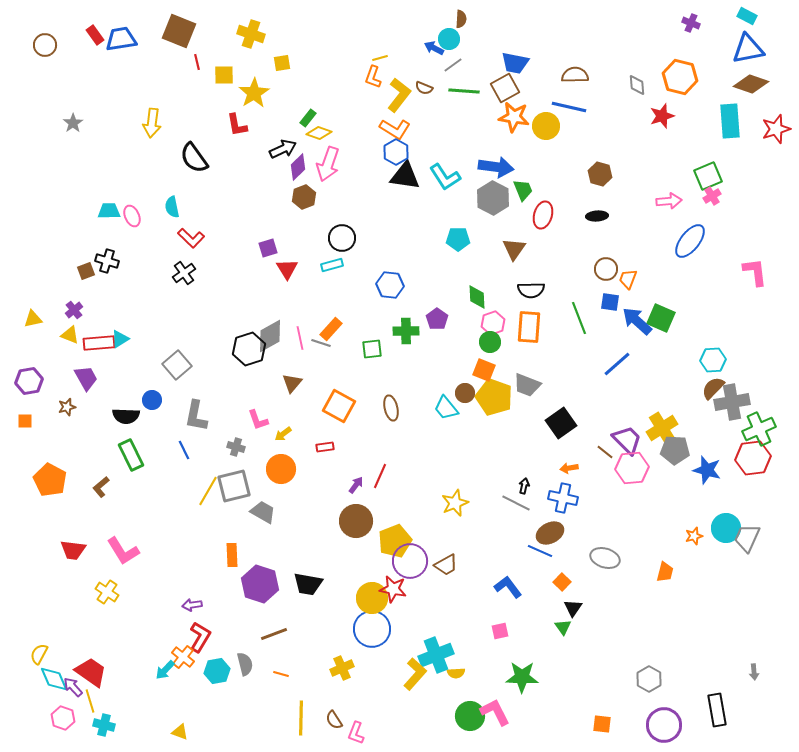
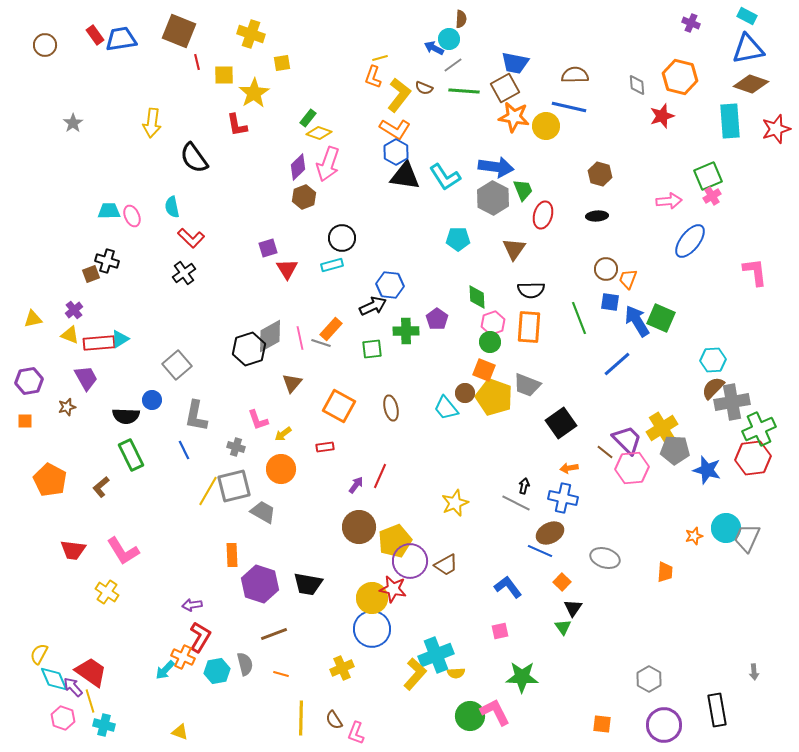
black arrow at (283, 149): moved 90 px right, 157 px down
brown square at (86, 271): moved 5 px right, 3 px down
blue arrow at (637, 321): rotated 16 degrees clockwise
brown circle at (356, 521): moved 3 px right, 6 px down
orange trapezoid at (665, 572): rotated 10 degrees counterclockwise
orange cross at (183, 657): rotated 15 degrees counterclockwise
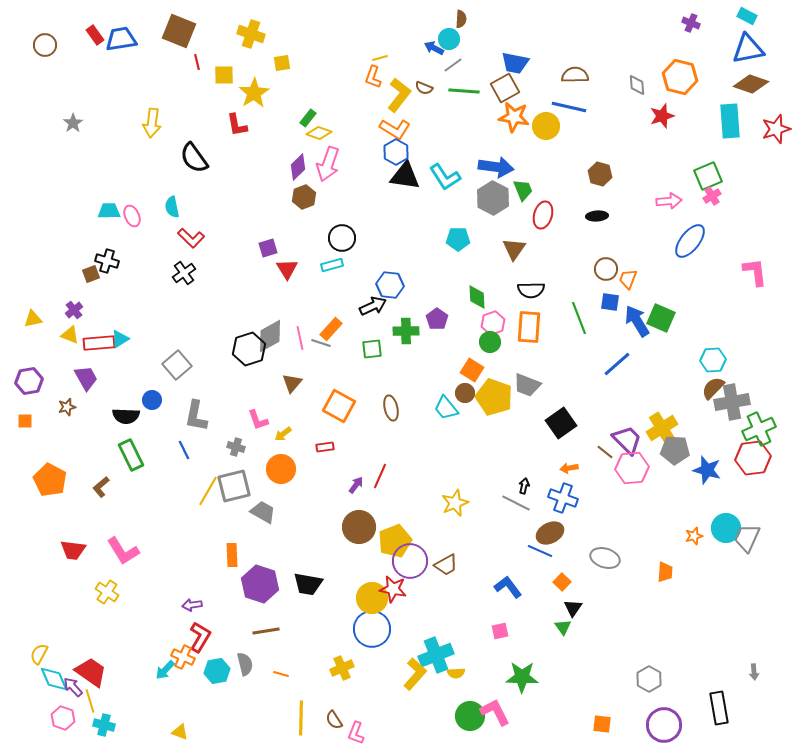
orange square at (484, 370): moved 12 px left; rotated 10 degrees clockwise
blue cross at (563, 498): rotated 8 degrees clockwise
brown line at (274, 634): moved 8 px left, 3 px up; rotated 12 degrees clockwise
black rectangle at (717, 710): moved 2 px right, 2 px up
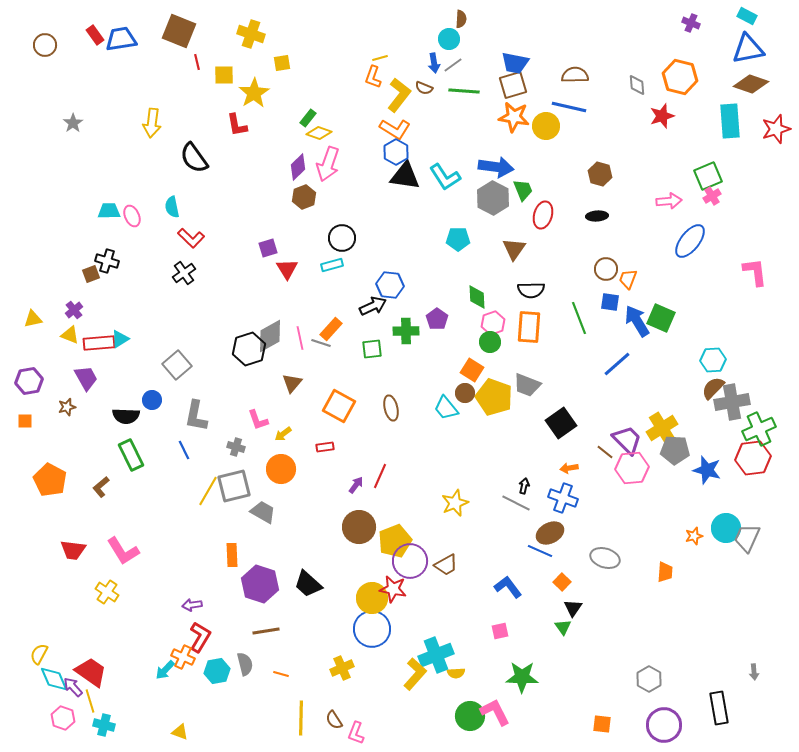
blue arrow at (434, 48): moved 15 px down; rotated 126 degrees counterclockwise
brown square at (505, 88): moved 8 px right, 3 px up; rotated 12 degrees clockwise
black trapezoid at (308, 584): rotated 32 degrees clockwise
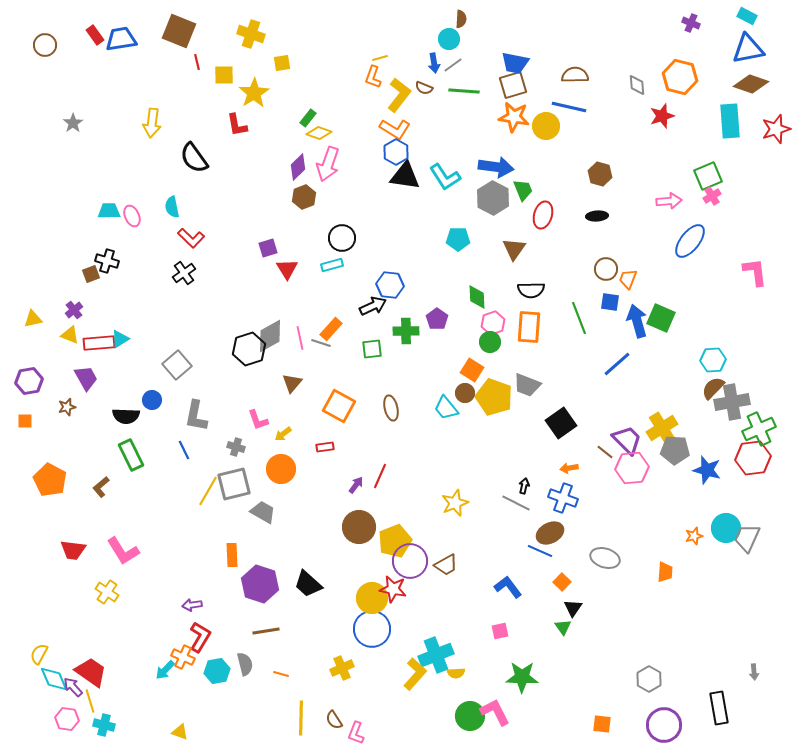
blue arrow at (637, 321): rotated 16 degrees clockwise
gray square at (234, 486): moved 2 px up
pink hexagon at (63, 718): moved 4 px right, 1 px down; rotated 10 degrees counterclockwise
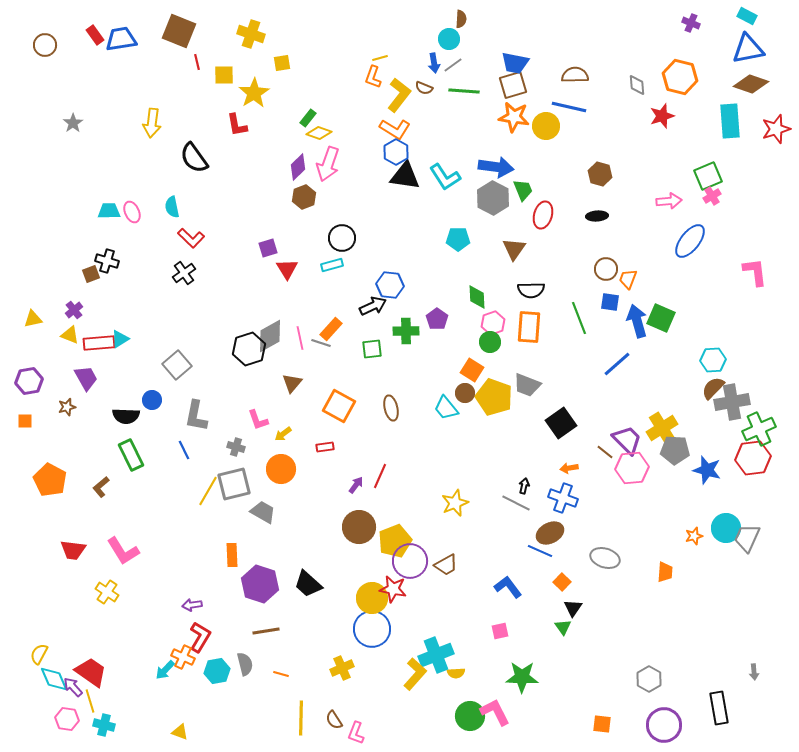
pink ellipse at (132, 216): moved 4 px up
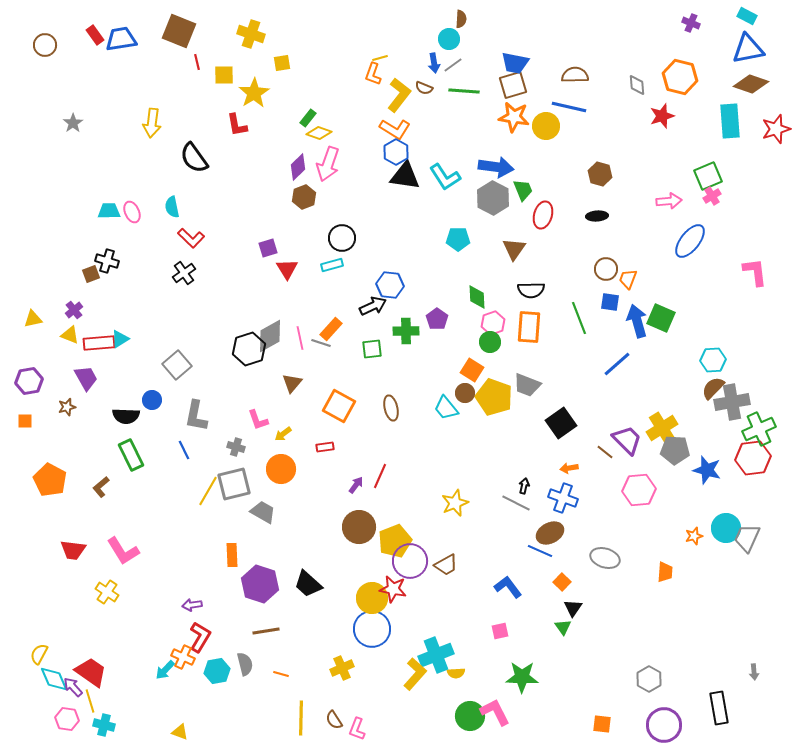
orange L-shape at (373, 77): moved 3 px up
pink hexagon at (632, 468): moved 7 px right, 22 px down
pink L-shape at (356, 733): moved 1 px right, 4 px up
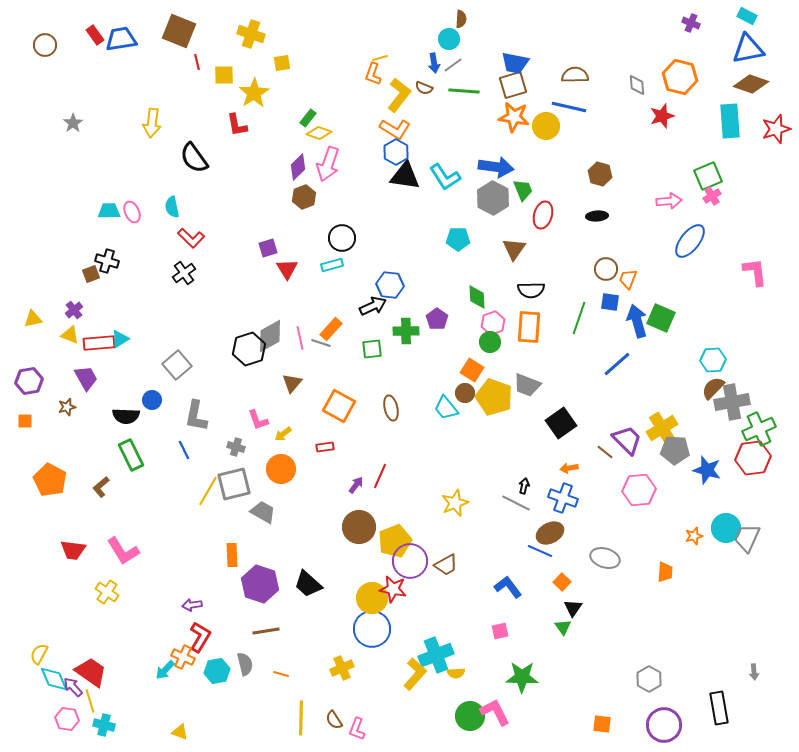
green line at (579, 318): rotated 40 degrees clockwise
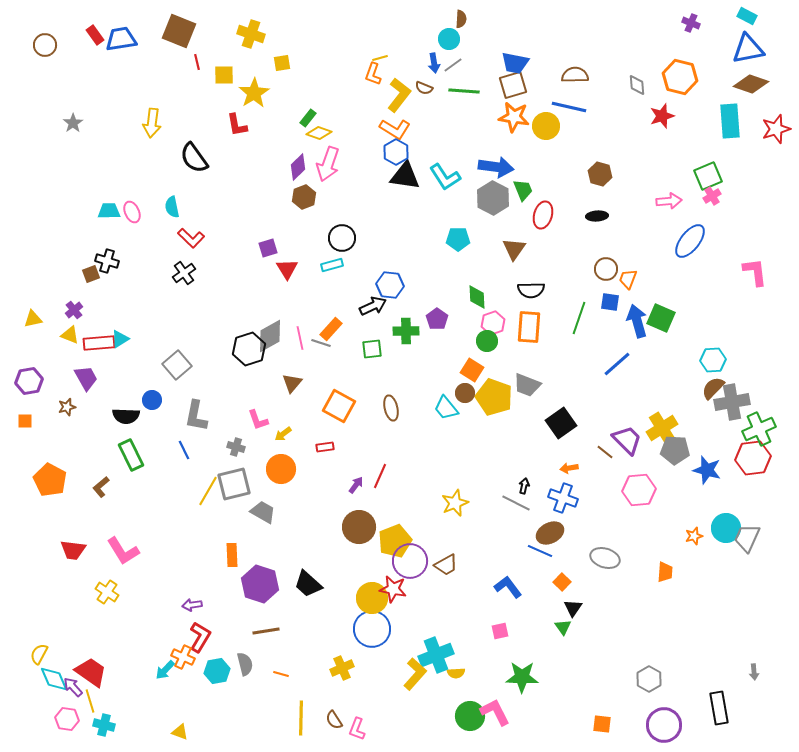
green circle at (490, 342): moved 3 px left, 1 px up
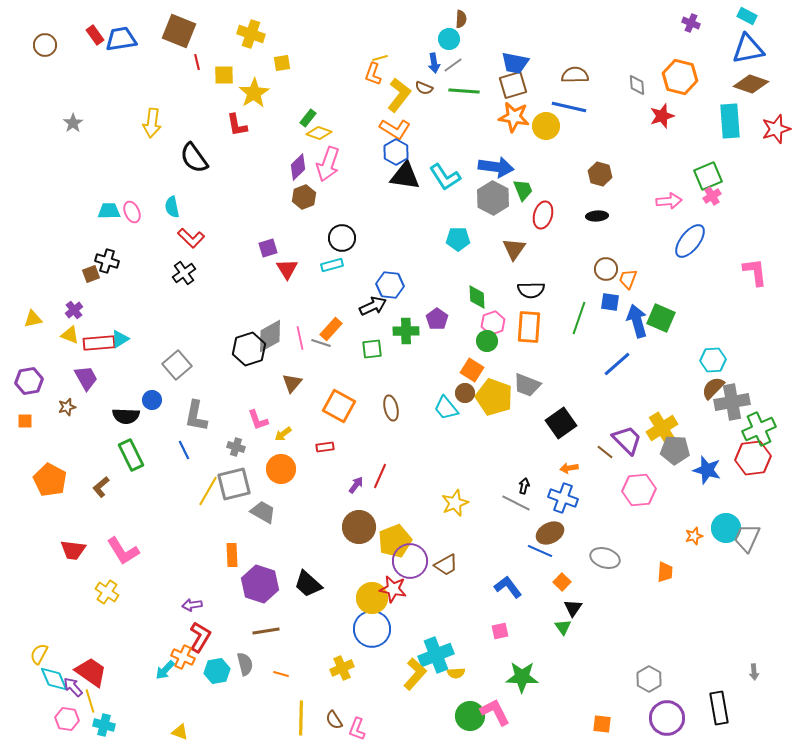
purple circle at (664, 725): moved 3 px right, 7 px up
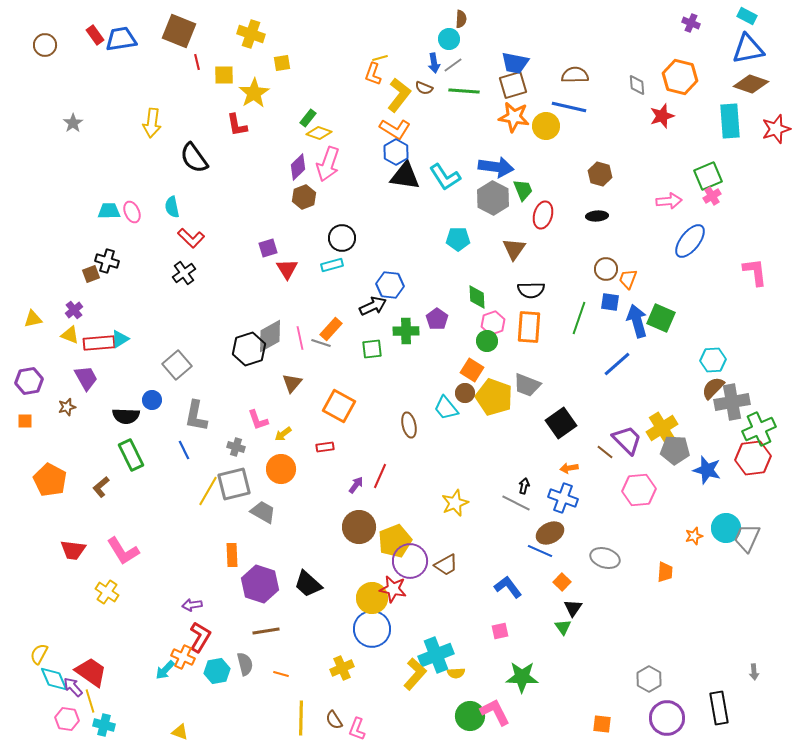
brown ellipse at (391, 408): moved 18 px right, 17 px down
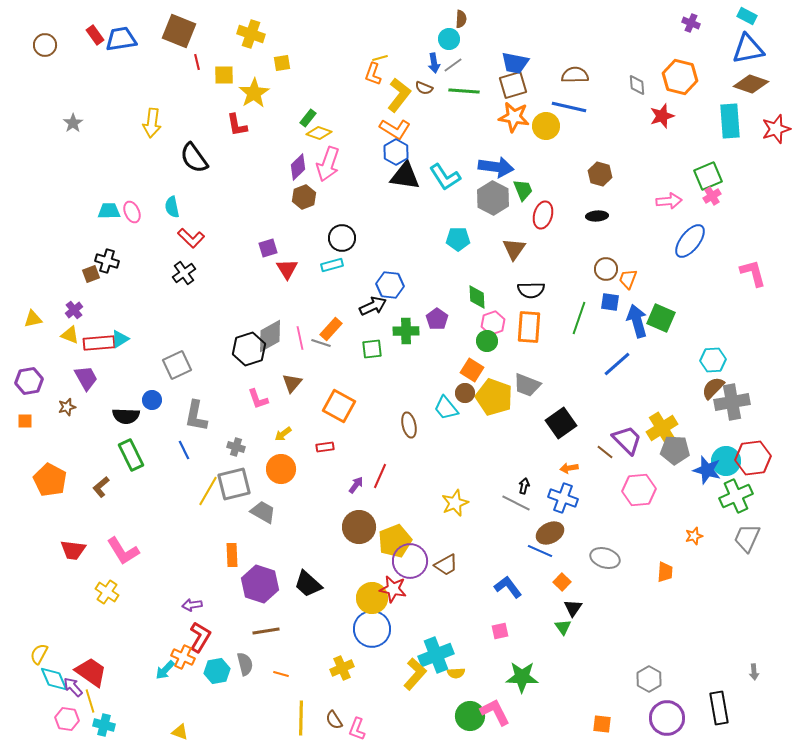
pink L-shape at (755, 272): moved 2 px left, 1 px down; rotated 8 degrees counterclockwise
gray square at (177, 365): rotated 16 degrees clockwise
pink L-shape at (258, 420): moved 21 px up
green cross at (759, 429): moved 23 px left, 67 px down
cyan circle at (726, 528): moved 67 px up
